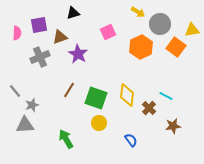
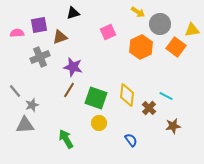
pink semicircle: rotated 96 degrees counterclockwise
purple star: moved 5 px left, 13 px down; rotated 18 degrees counterclockwise
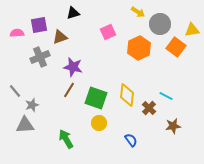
orange hexagon: moved 2 px left, 1 px down
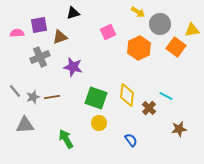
brown line: moved 17 px left, 7 px down; rotated 49 degrees clockwise
gray star: moved 1 px right, 8 px up
brown star: moved 6 px right, 3 px down
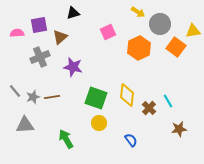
yellow triangle: moved 1 px right, 1 px down
brown triangle: rotated 21 degrees counterclockwise
cyan line: moved 2 px right, 5 px down; rotated 32 degrees clockwise
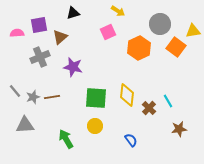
yellow arrow: moved 20 px left, 1 px up
green square: rotated 15 degrees counterclockwise
yellow circle: moved 4 px left, 3 px down
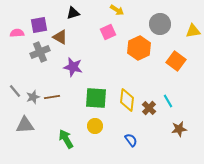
yellow arrow: moved 1 px left, 1 px up
brown triangle: rotated 49 degrees counterclockwise
orange square: moved 14 px down
gray cross: moved 5 px up
yellow diamond: moved 5 px down
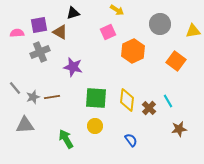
brown triangle: moved 5 px up
orange hexagon: moved 6 px left, 3 px down
gray line: moved 3 px up
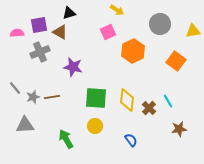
black triangle: moved 4 px left
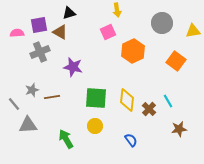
yellow arrow: rotated 48 degrees clockwise
gray circle: moved 2 px right, 1 px up
gray line: moved 1 px left, 16 px down
gray star: moved 1 px left, 7 px up
brown cross: moved 1 px down
gray triangle: moved 3 px right
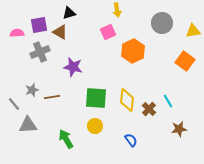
orange square: moved 9 px right
